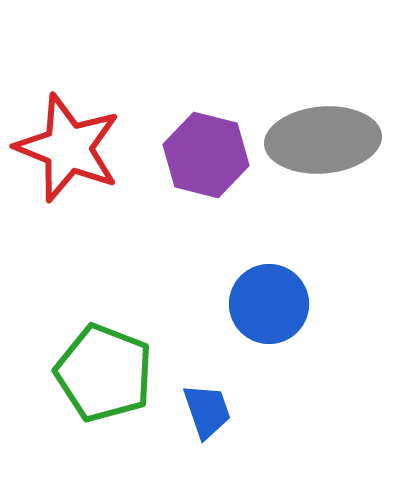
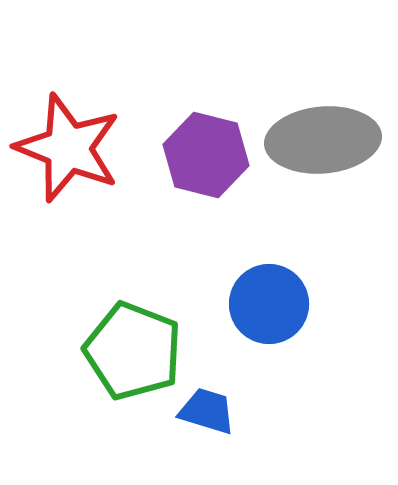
green pentagon: moved 29 px right, 22 px up
blue trapezoid: rotated 54 degrees counterclockwise
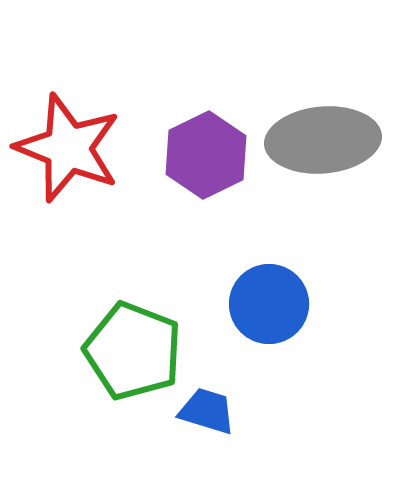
purple hexagon: rotated 20 degrees clockwise
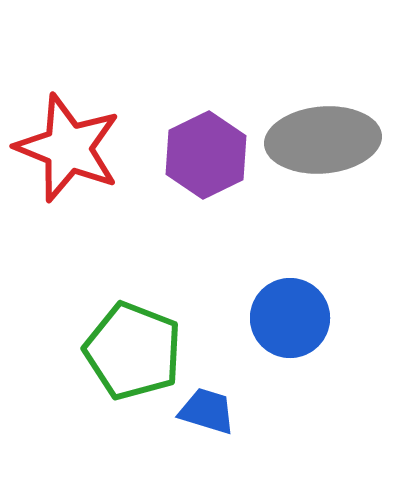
blue circle: moved 21 px right, 14 px down
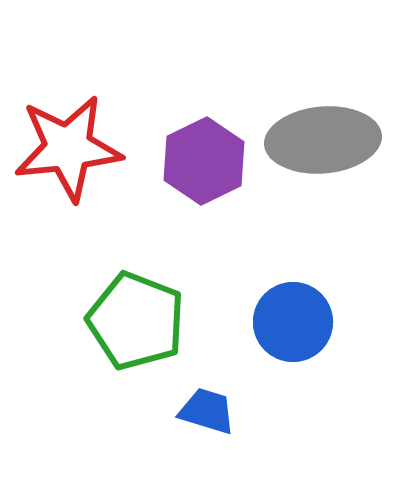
red star: rotated 28 degrees counterclockwise
purple hexagon: moved 2 px left, 6 px down
blue circle: moved 3 px right, 4 px down
green pentagon: moved 3 px right, 30 px up
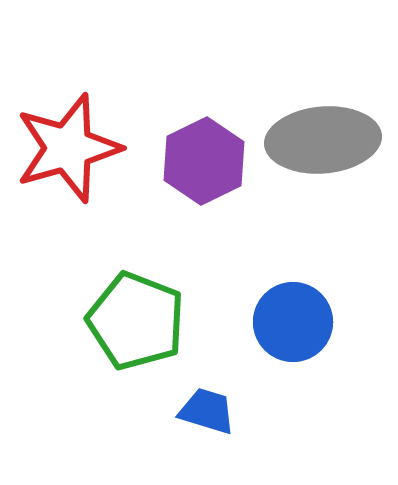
red star: rotated 10 degrees counterclockwise
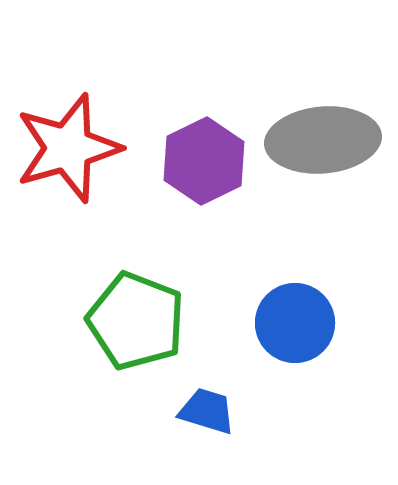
blue circle: moved 2 px right, 1 px down
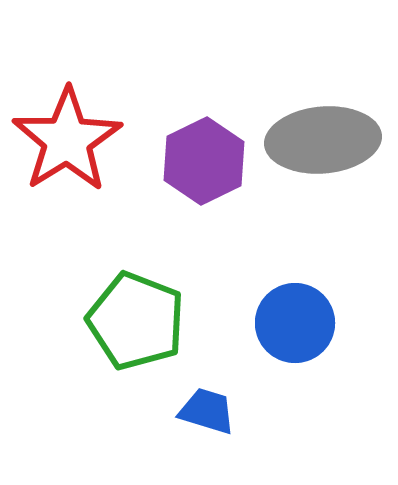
red star: moved 1 px left, 8 px up; rotated 16 degrees counterclockwise
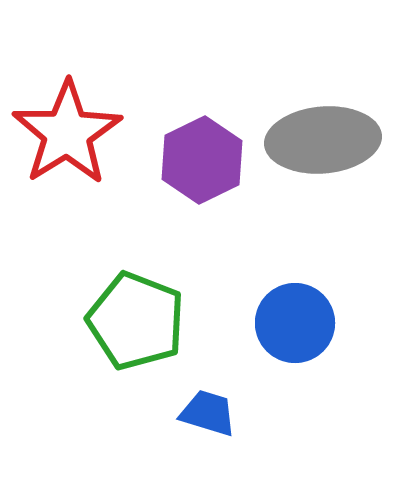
red star: moved 7 px up
purple hexagon: moved 2 px left, 1 px up
blue trapezoid: moved 1 px right, 2 px down
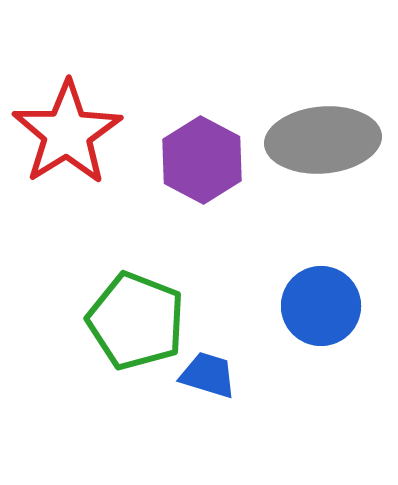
purple hexagon: rotated 6 degrees counterclockwise
blue circle: moved 26 px right, 17 px up
blue trapezoid: moved 38 px up
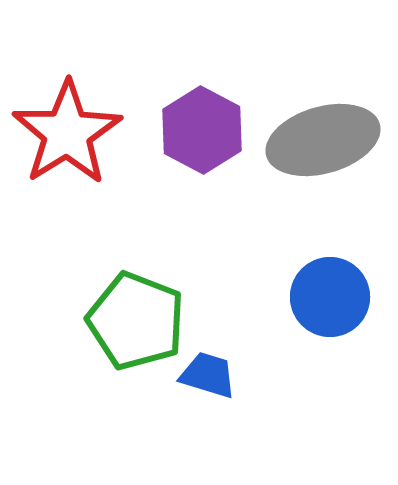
gray ellipse: rotated 11 degrees counterclockwise
purple hexagon: moved 30 px up
blue circle: moved 9 px right, 9 px up
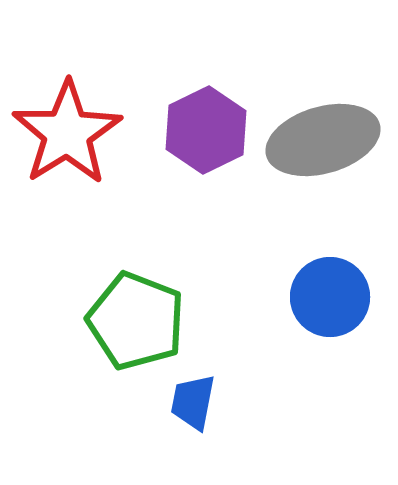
purple hexagon: moved 4 px right; rotated 6 degrees clockwise
blue trapezoid: moved 15 px left, 27 px down; rotated 96 degrees counterclockwise
